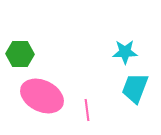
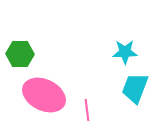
pink ellipse: moved 2 px right, 1 px up
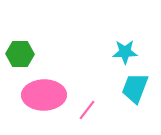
pink ellipse: rotated 27 degrees counterclockwise
pink line: rotated 45 degrees clockwise
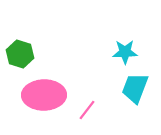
green hexagon: rotated 16 degrees clockwise
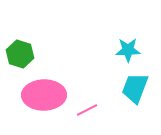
cyan star: moved 3 px right, 2 px up
pink line: rotated 25 degrees clockwise
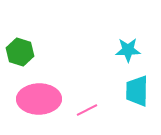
green hexagon: moved 2 px up
cyan trapezoid: moved 2 px right, 3 px down; rotated 20 degrees counterclockwise
pink ellipse: moved 5 px left, 4 px down
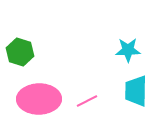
cyan trapezoid: moved 1 px left
pink line: moved 9 px up
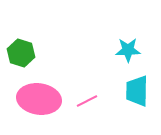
green hexagon: moved 1 px right, 1 px down
cyan trapezoid: moved 1 px right
pink ellipse: rotated 9 degrees clockwise
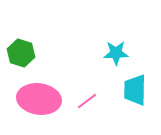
cyan star: moved 12 px left, 3 px down
cyan trapezoid: moved 2 px left, 1 px up
pink line: rotated 10 degrees counterclockwise
